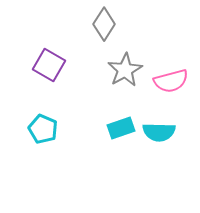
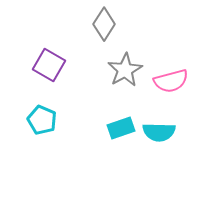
cyan pentagon: moved 1 px left, 9 px up
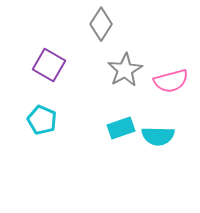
gray diamond: moved 3 px left
cyan semicircle: moved 1 px left, 4 px down
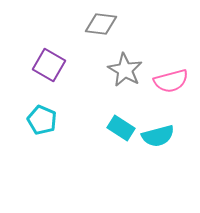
gray diamond: rotated 64 degrees clockwise
gray star: rotated 12 degrees counterclockwise
cyan rectangle: rotated 52 degrees clockwise
cyan semicircle: rotated 16 degrees counterclockwise
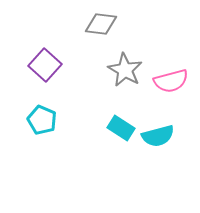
purple square: moved 4 px left; rotated 12 degrees clockwise
